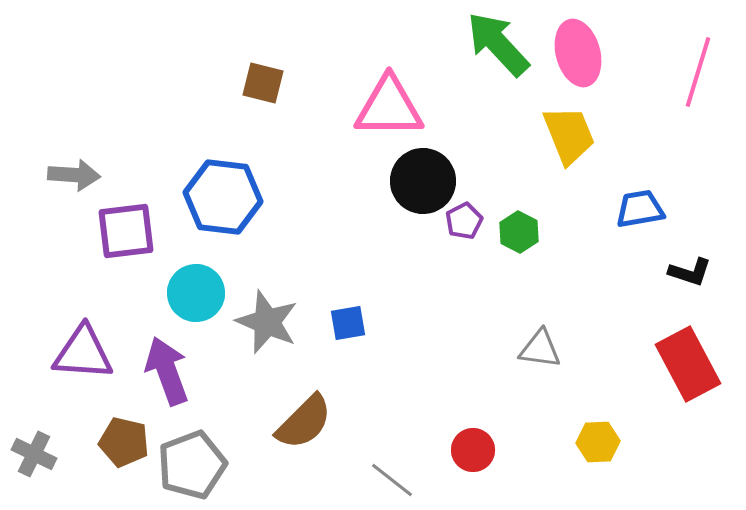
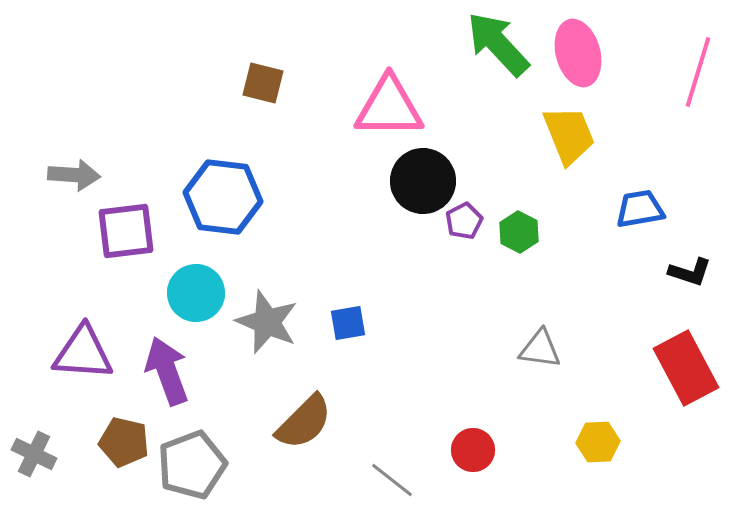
red rectangle: moved 2 px left, 4 px down
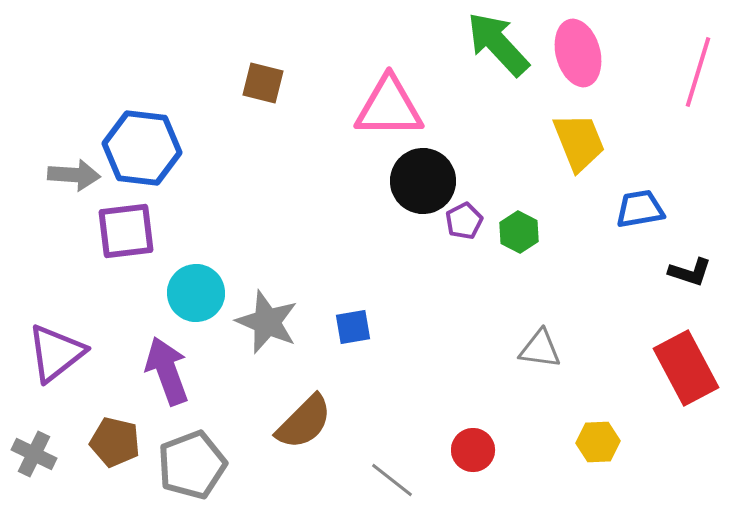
yellow trapezoid: moved 10 px right, 7 px down
blue hexagon: moved 81 px left, 49 px up
blue square: moved 5 px right, 4 px down
purple triangle: moved 27 px left; rotated 42 degrees counterclockwise
brown pentagon: moved 9 px left
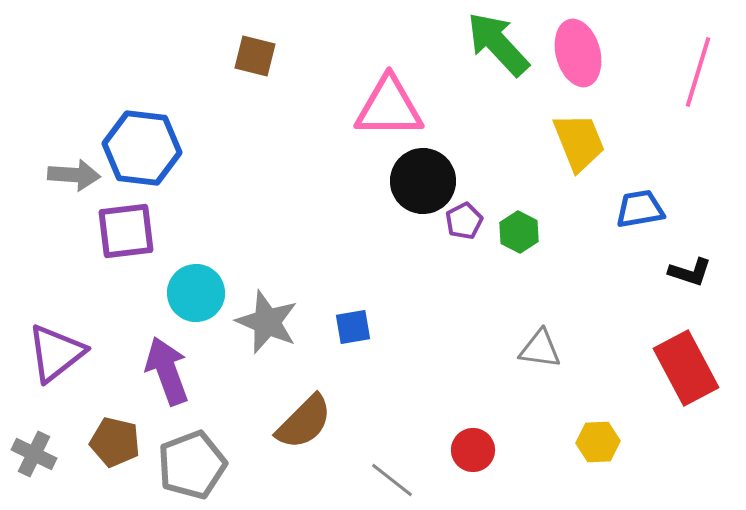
brown square: moved 8 px left, 27 px up
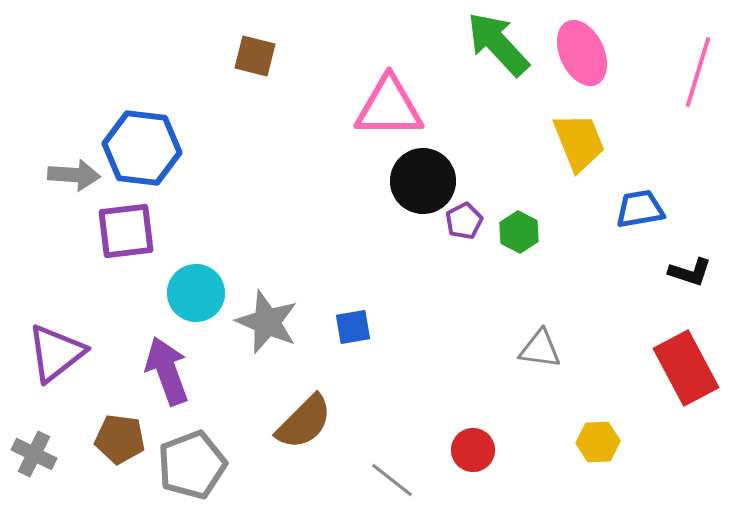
pink ellipse: moved 4 px right; rotated 10 degrees counterclockwise
brown pentagon: moved 5 px right, 3 px up; rotated 6 degrees counterclockwise
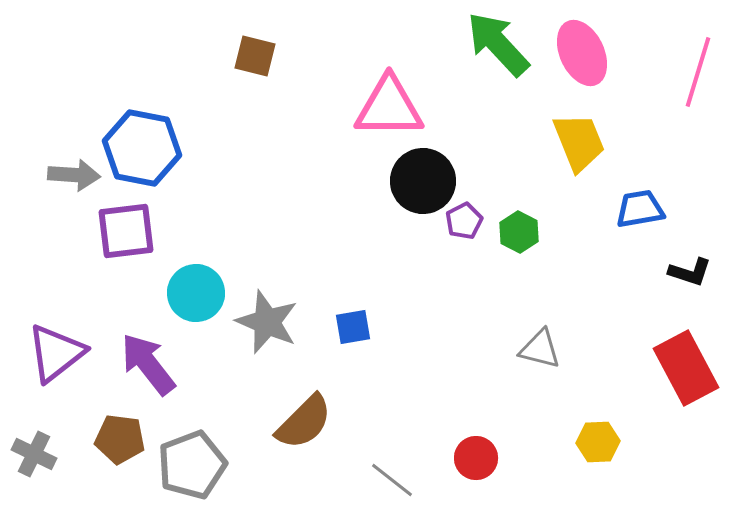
blue hexagon: rotated 4 degrees clockwise
gray triangle: rotated 6 degrees clockwise
purple arrow: moved 19 px left, 7 px up; rotated 18 degrees counterclockwise
red circle: moved 3 px right, 8 px down
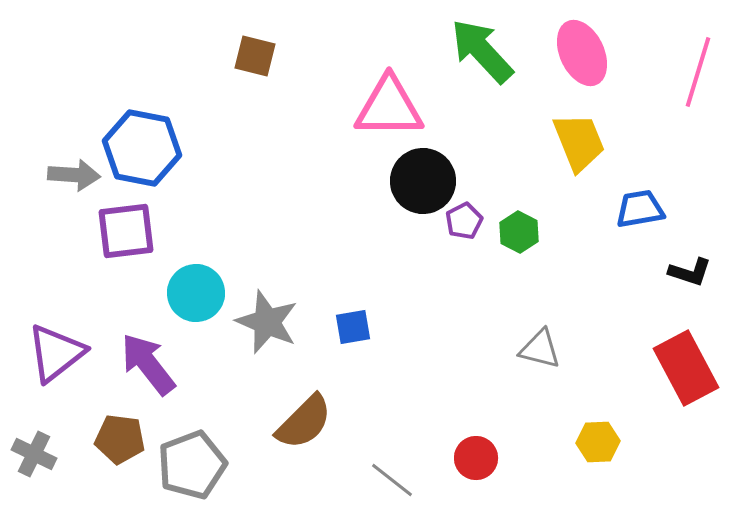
green arrow: moved 16 px left, 7 px down
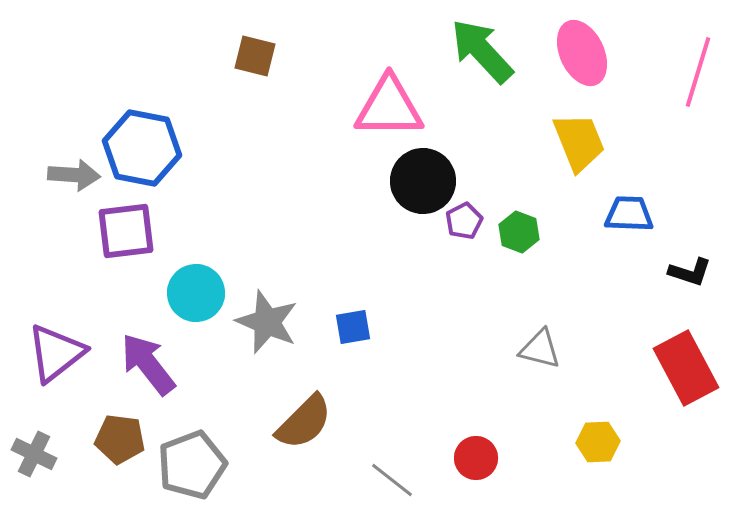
blue trapezoid: moved 11 px left, 5 px down; rotated 12 degrees clockwise
green hexagon: rotated 6 degrees counterclockwise
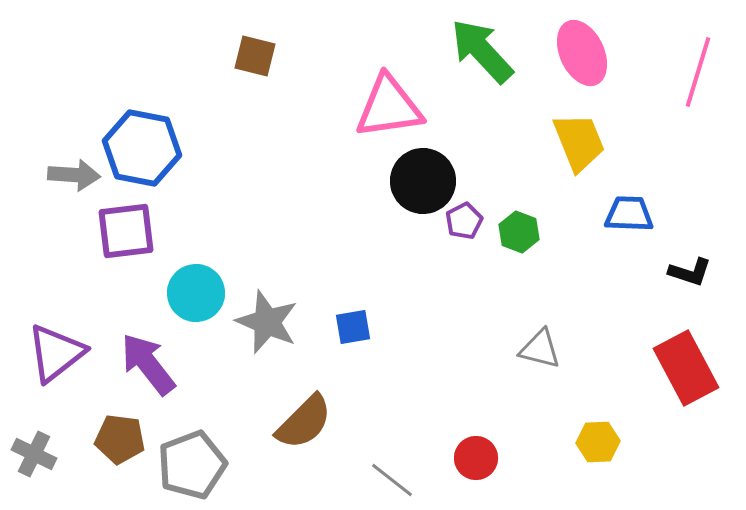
pink triangle: rotated 8 degrees counterclockwise
